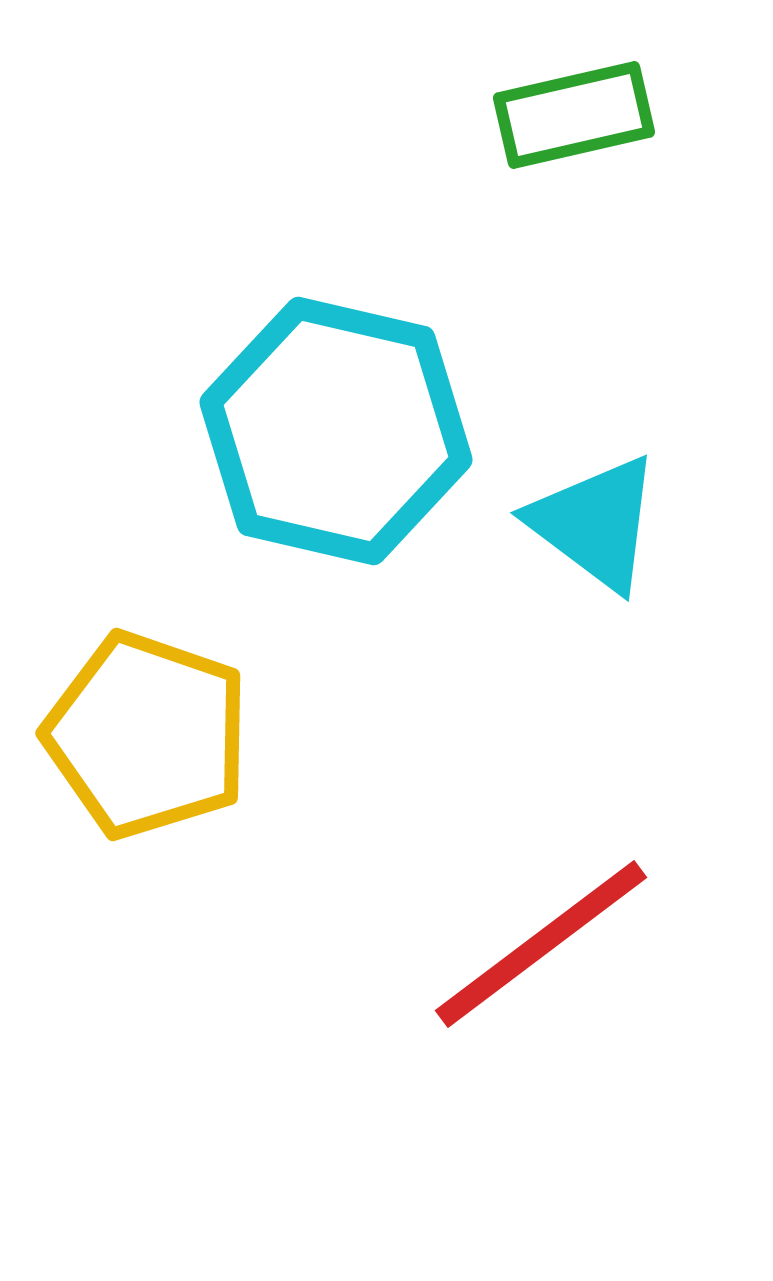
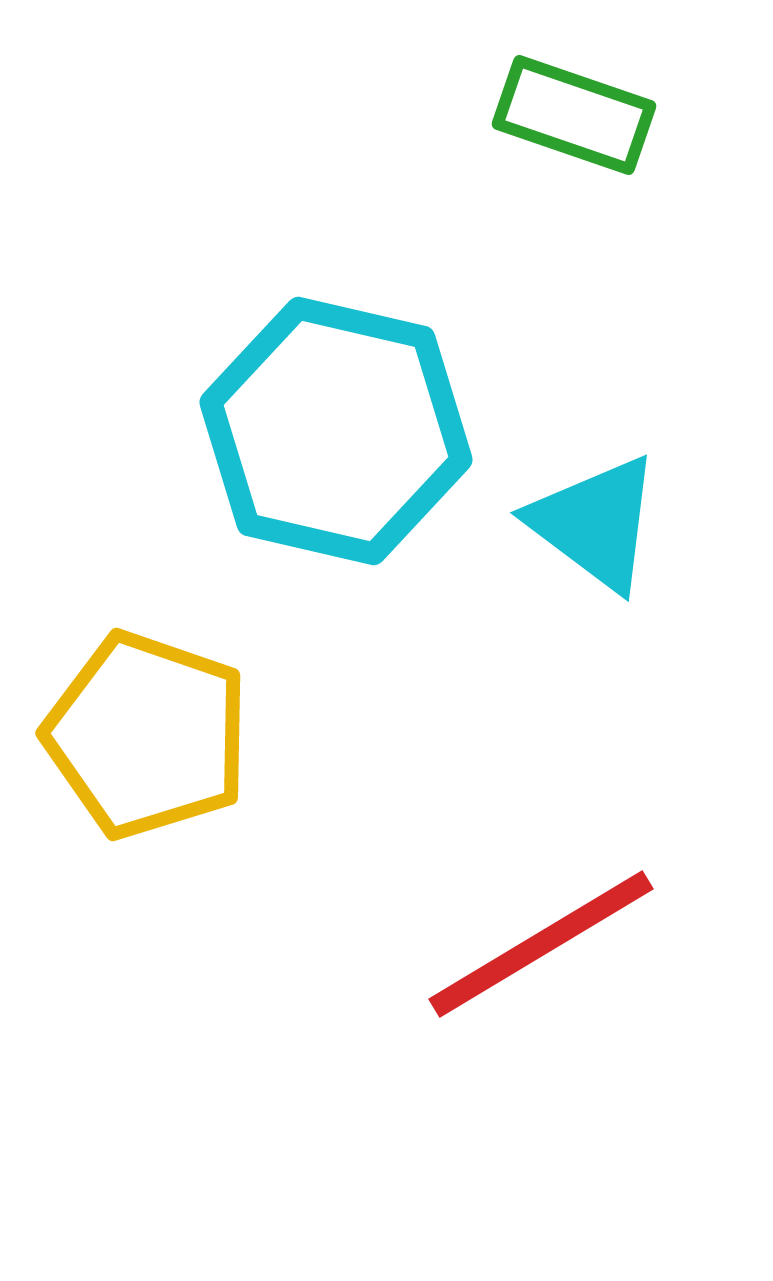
green rectangle: rotated 32 degrees clockwise
red line: rotated 6 degrees clockwise
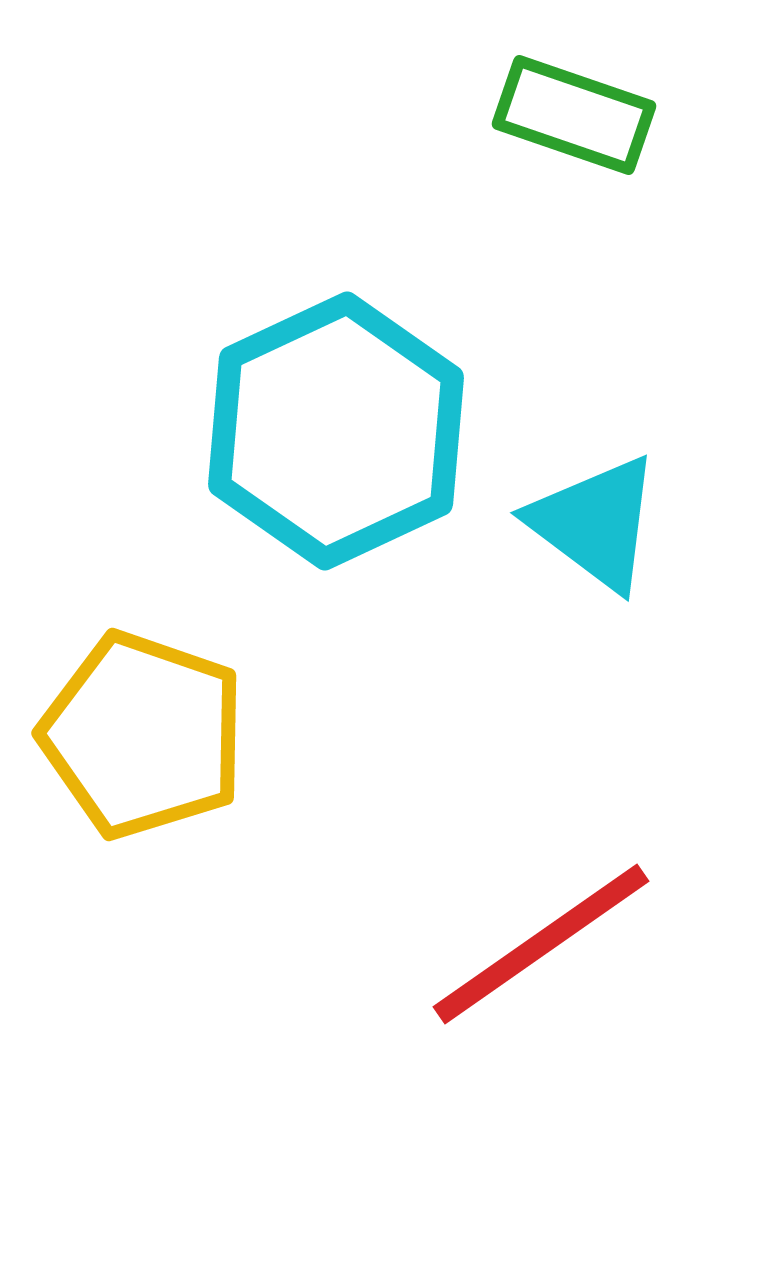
cyan hexagon: rotated 22 degrees clockwise
yellow pentagon: moved 4 px left
red line: rotated 4 degrees counterclockwise
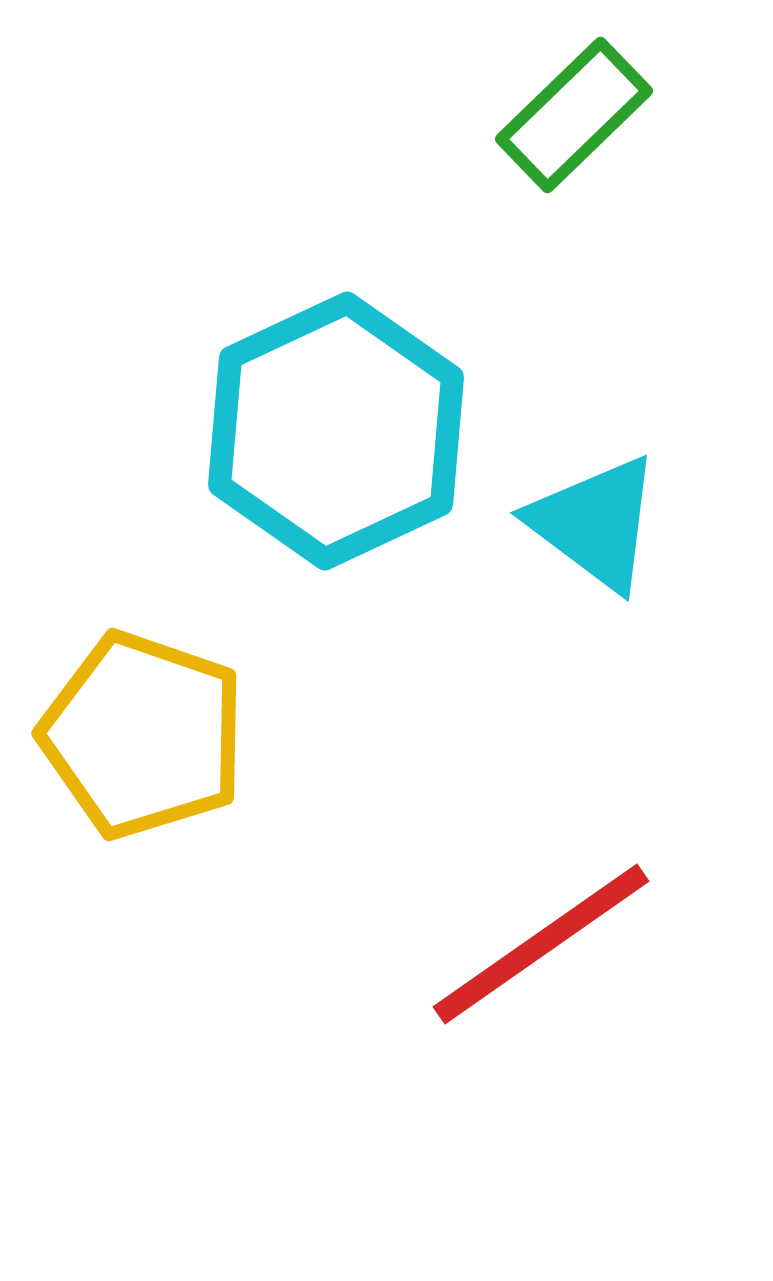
green rectangle: rotated 63 degrees counterclockwise
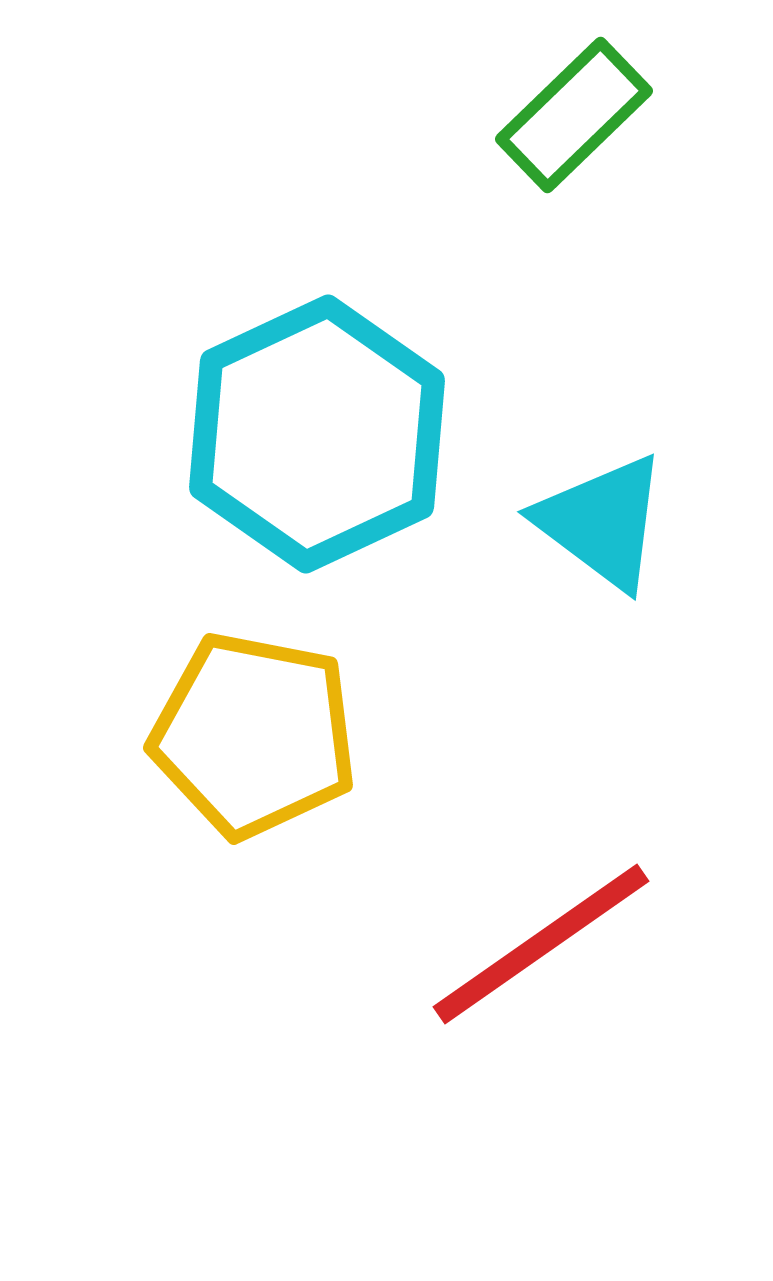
cyan hexagon: moved 19 px left, 3 px down
cyan triangle: moved 7 px right, 1 px up
yellow pentagon: moved 111 px right; rotated 8 degrees counterclockwise
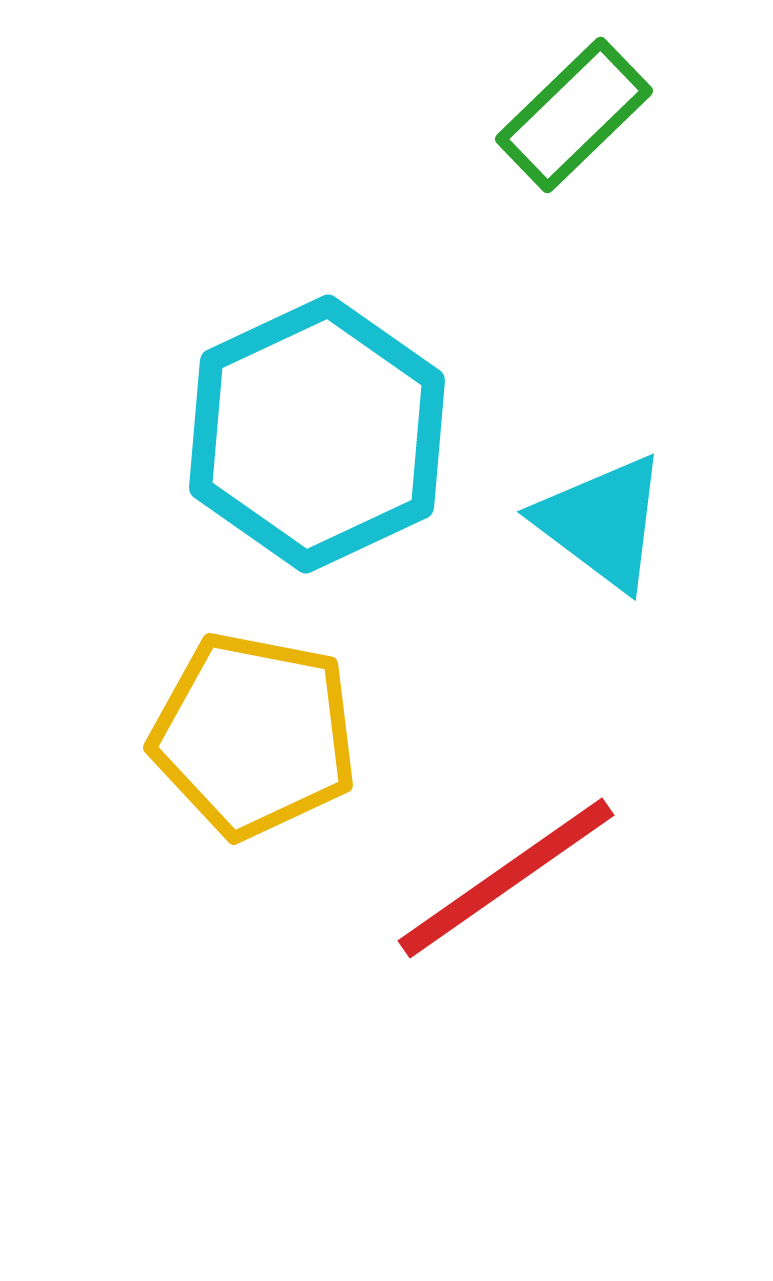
red line: moved 35 px left, 66 px up
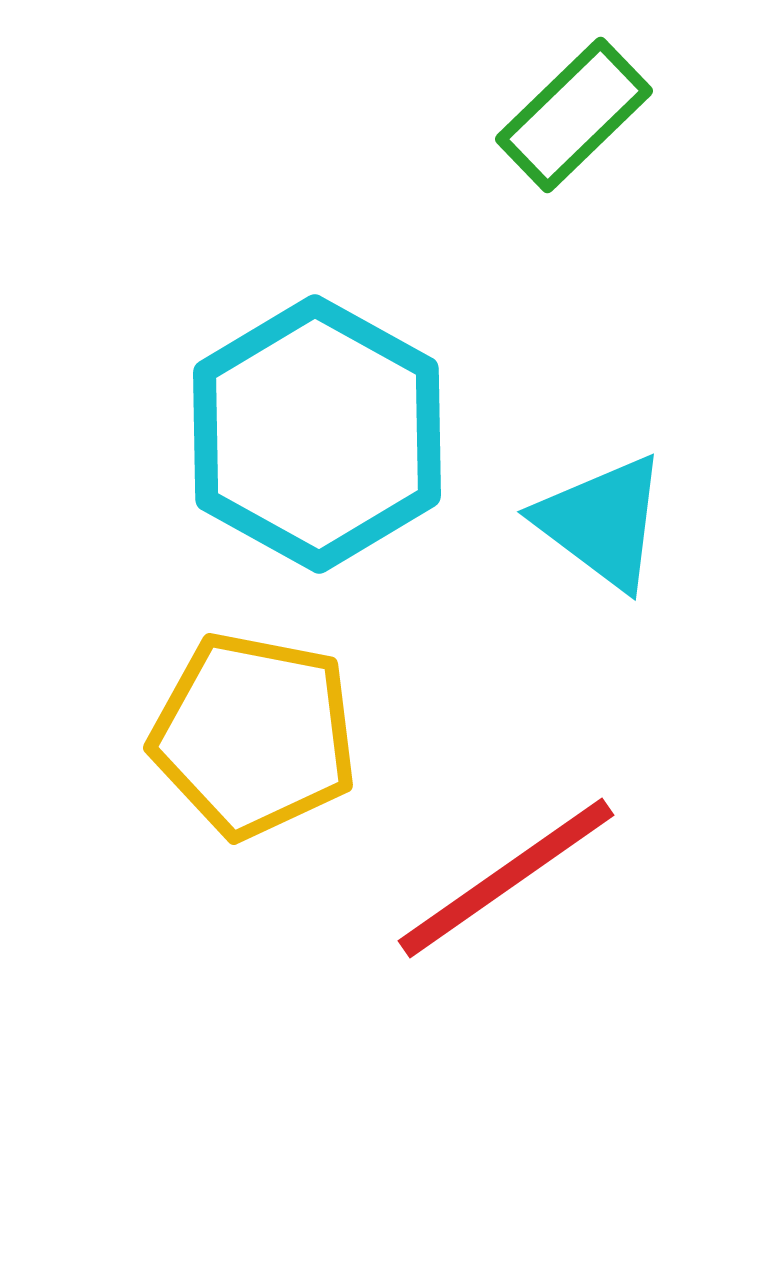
cyan hexagon: rotated 6 degrees counterclockwise
